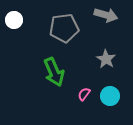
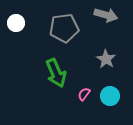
white circle: moved 2 px right, 3 px down
green arrow: moved 2 px right, 1 px down
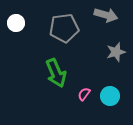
gray star: moved 10 px right, 7 px up; rotated 24 degrees clockwise
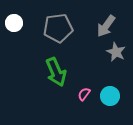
gray arrow: moved 11 px down; rotated 110 degrees clockwise
white circle: moved 2 px left
gray pentagon: moved 6 px left
gray star: rotated 30 degrees counterclockwise
green arrow: moved 1 px up
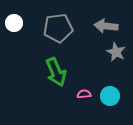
gray arrow: rotated 60 degrees clockwise
pink semicircle: rotated 48 degrees clockwise
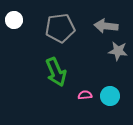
white circle: moved 3 px up
gray pentagon: moved 2 px right
gray star: moved 2 px right, 1 px up; rotated 18 degrees counterclockwise
pink semicircle: moved 1 px right, 1 px down
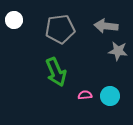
gray pentagon: moved 1 px down
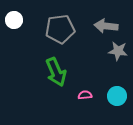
cyan circle: moved 7 px right
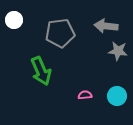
gray pentagon: moved 4 px down
green arrow: moved 15 px left, 1 px up
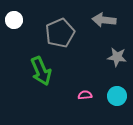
gray arrow: moved 2 px left, 6 px up
gray pentagon: rotated 16 degrees counterclockwise
gray star: moved 1 px left, 6 px down
